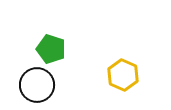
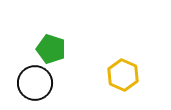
black circle: moved 2 px left, 2 px up
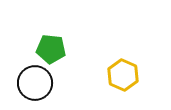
green pentagon: rotated 12 degrees counterclockwise
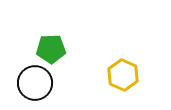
green pentagon: rotated 8 degrees counterclockwise
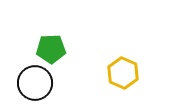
yellow hexagon: moved 2 px up
